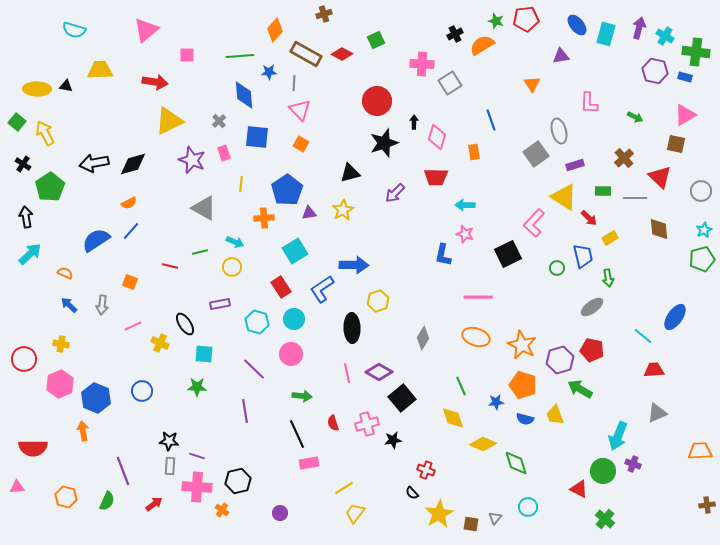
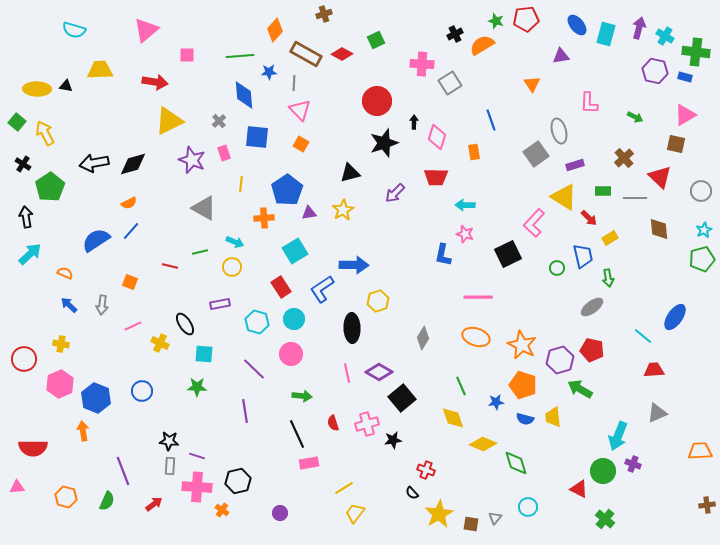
yellow trapezoid at (555, 415): moved 2 px left, 2 px down; rotated 15 degrees clockwise
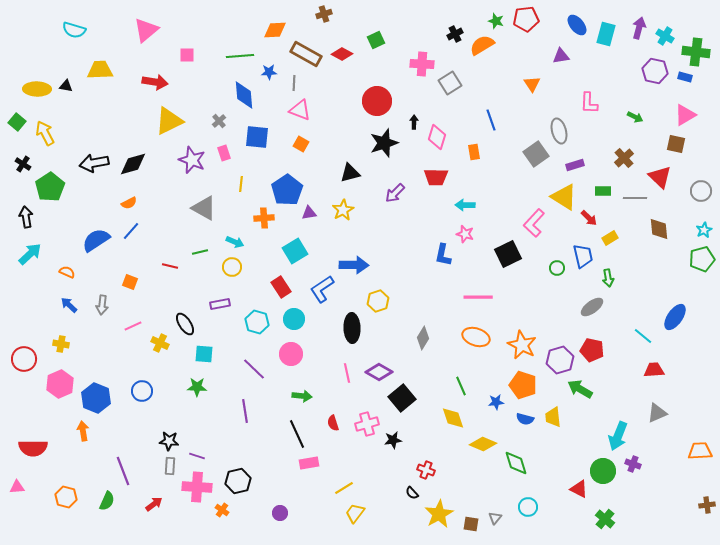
orange diamond at (275, 30): rotated 45 degrees clockwise
pink triangle at (300, 110): rotated 25 degrees counterclockwise
orange semicircle at (65, 273): moved 2 px right, 1 px up
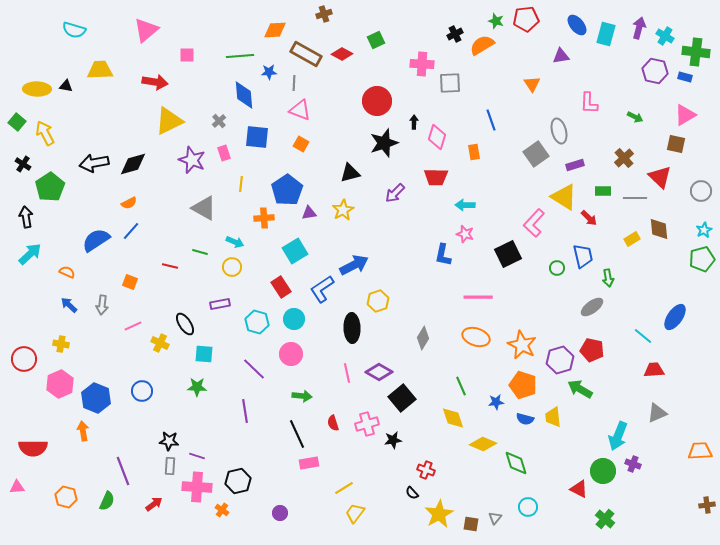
gray square at (450, 83): rotated 30 degrees clockwise
yellow rectangle at (610, 238): moved 22 px right, 1 px down
green line at (200, 252): rotated 28 degrees clockwise
blue arrow at (354, 265): rotated 28 degrees counterclockwise
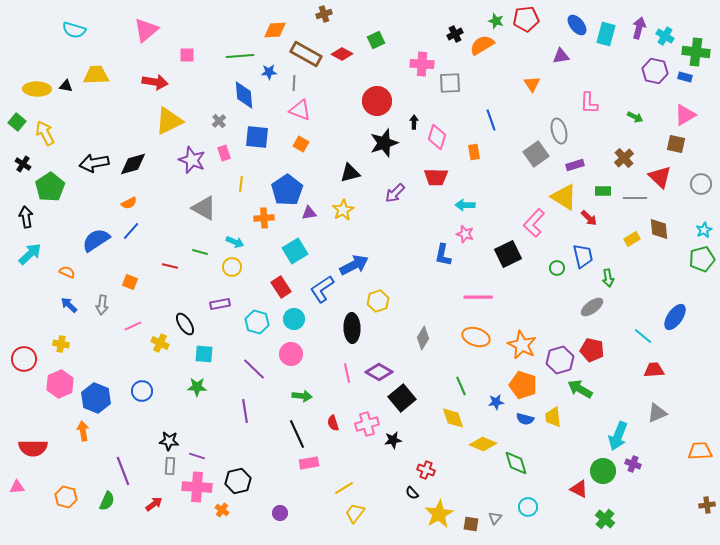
yellow trapezoid at (100, 70): moved 4 px left, 5 px down
gray circle at (701, 191): moved 7 px up
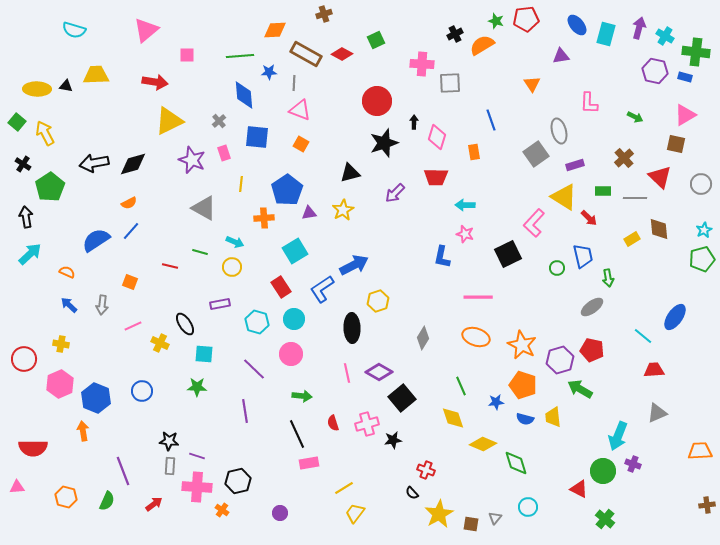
blue L-shape at (443, 255): moved 1 px left, 2 px down
